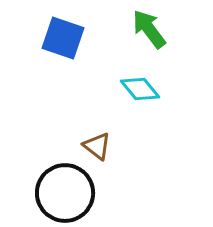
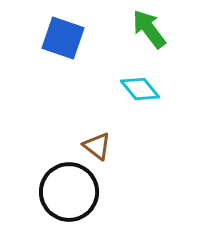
black circle: moved 4 px right, 1 px up
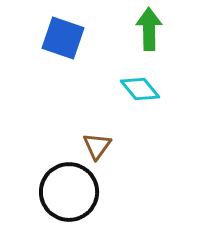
green arrow: rotated 36 degrees clockwise
brown triangle: rotated 28 degrees clockwise
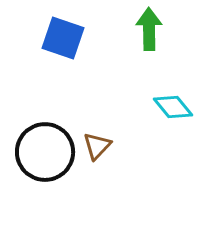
cyan diamond: moved 33 px right, 18 px down
brown triangle: rotated 8 degrees clockwise
black circle: moved 24 px left, 40 px up
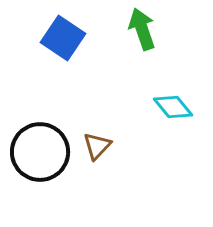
green arrow: moved 7 px left; rotated 18 degrees counterclockwise
blue square: rotated 15 degrees clockwise
black circle: moved 5 px left
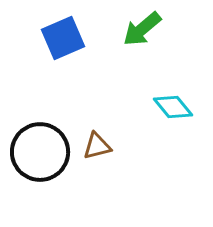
green arrow: rotated 111 degrees counterclockwise
blue square: rotated 33 degrees clockwise
brown triangle: rotated 32 degrees clockwise
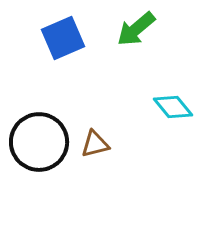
green arrow: moved 6 px left
brown triangle: moved 2 px left, 2 px up
black circle: moved 1 px left, 10 px up
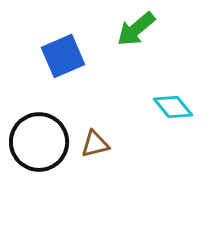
blue square: moved 18 px down
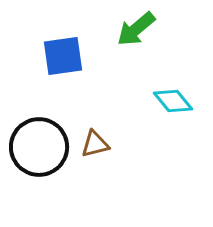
blue square: rotated 15 degrees clockwise
cyan diamond: moved 6 px up
black circle: moved 5 px down
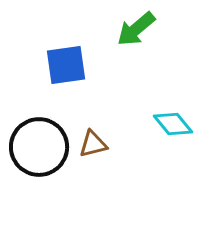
blue square: moved 3 px right, 9 px down
cyan diamond: moved 23 px down
brown triangle: moved 2 px left
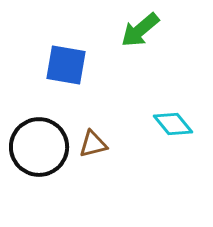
green arrow: moved 4 px right, 1 px down
blue square: rotated 18 degrees clockwise
